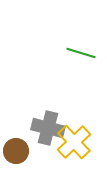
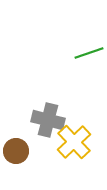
green line: moved 8 px right; rotated 36 degrees counterclockwise
gray cross: moved 8 px up
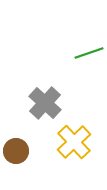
gray cross: moved 3 px left, 17 px up; rotated 28 degrees clockwise
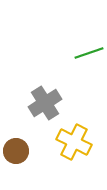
gray cross: rotated 16 degrees clockwise
yellow cross: rotated 20 degrees counterclockwise
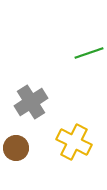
gray cross: moved 14 px left, 1 px up
brown circle: moved 3 px up
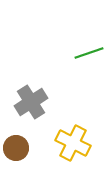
yellow cross: moved 1 px left, 1 px down
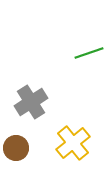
yellow cross: rotated 24 degrees clockwise
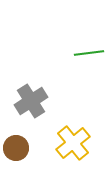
green line: rotated 12 degrees clockwise
gray cross: moved 1 px up
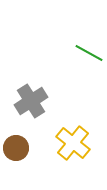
green line: rotated 36 degrees clockwise
yellow cross: rotated 12 degrees counterclockwise
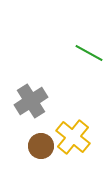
yellow cross: moved 6 px up
brown circle: moved 25 px right, 2 px up
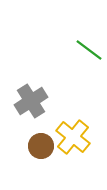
green line: moved 3 px up; rotated 8 degrees clockwise
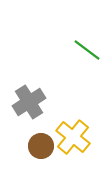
green line: moved 2 px left
gray cross: moved 2 px left, 1 px down
